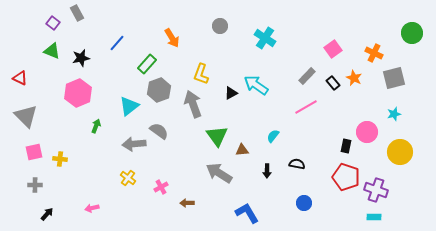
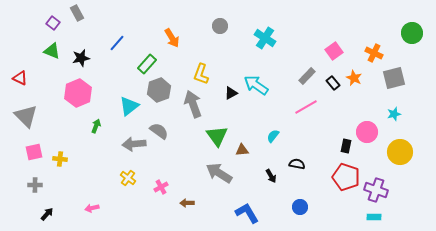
pink square at (333, 49): moved 1 px right, 2 px down
black arrow at (267, 171): moved 4 px right, 5 px down; rotated 32 degrees counterclockwise
blue circle at (304, 203): moved 4 px left, 4 px down
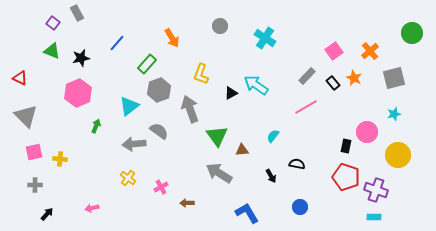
orange cross at (374, 53): moved 4 px left, 2 px up; rotated 24 degrees clockwise
gray arrow at (193, 104): moved 3 px left, 5 px down
yellow circle at (400, 152): moved 2 px left, 3 px down
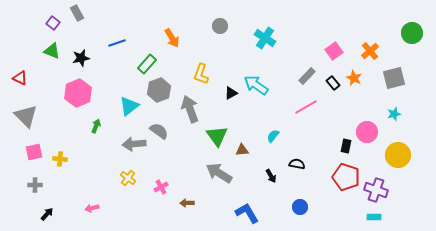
blue line at (117, 43): rotated 30 degrees clockwise
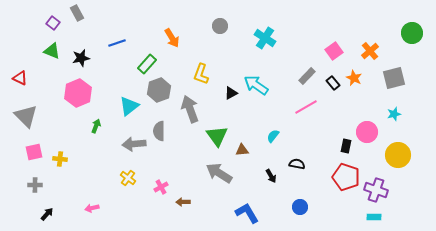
gray semicircle at (159, 131): rotated 126 degrees counterclockwise
brown arrow at (187, 203): moved 4 px left, 1 px up
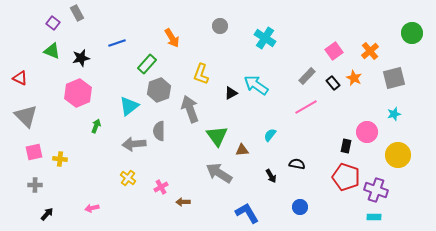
cyan semicircle at (273, 136): moved 3 px left, 1 px up
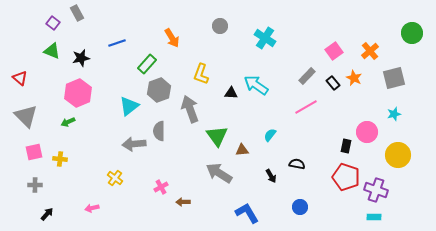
red triangle at (20, 78): rotated 14 degrees clockwise
black triangle at (231, 93): rotated 32 degrees clockwise
green arrow at (96, 126): moved 28 px left, 4 px up; rotated 136 degrees counterclockwise
yellow cross at (128, 178): moved 13 px left
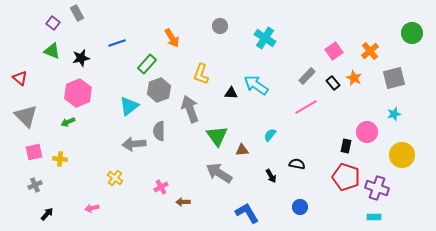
yellow circle at (398, 155): moved 4 px right
gray cross at (35, 185): rotated 24 degrees counterclockwise
purple cross at (376, 190): moved 1 px right, 2 px up
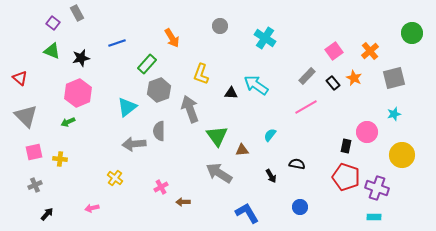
cyan triangle at (129, 106): moved 2 px left, 1 px down
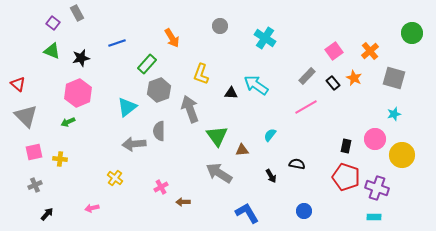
red triangle at (20, 78): moved 2 px left, 6 px down
gray square at (394, 78): rotated 30 degrees clockwise
pink circle at (367, 132): moved 8 px right, 7 px down
blue circle at (300, 207): moved 4 px right, 4 px down
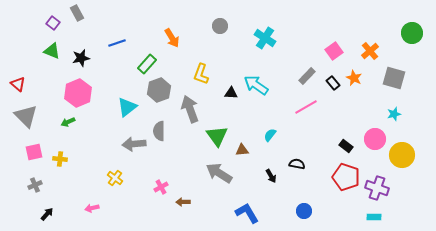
black rectangle at (346, 146): rotated 64 degrees counterclockwise
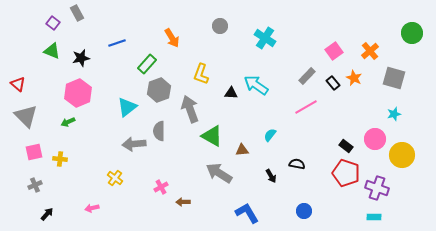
green triangle at (217, 136): moved 5 px left; rotated 25 degrees counterclockwise
red pentagon at (346, 177): moved 4 px up
